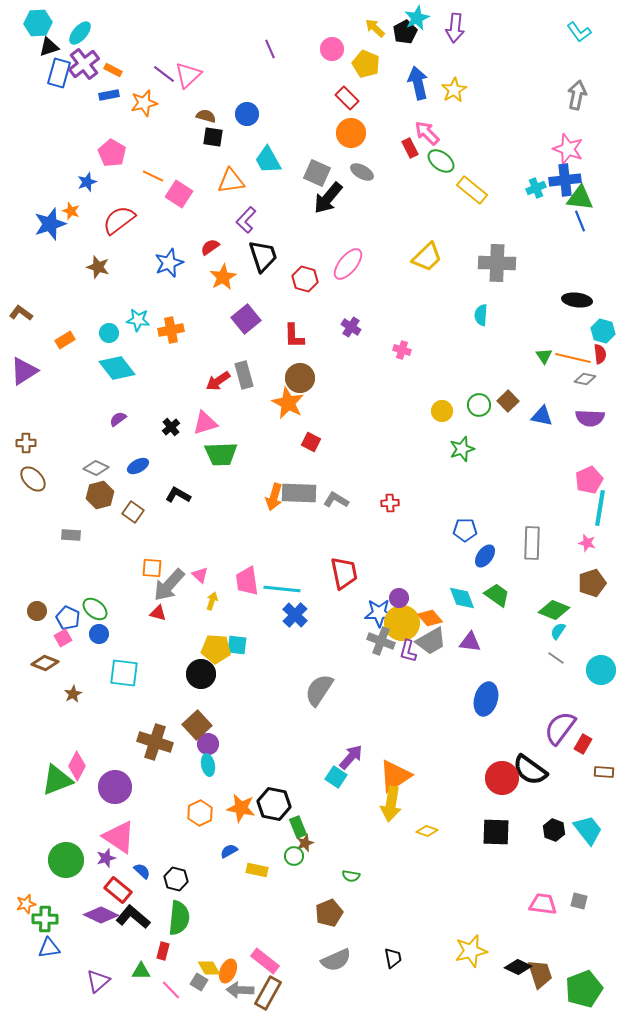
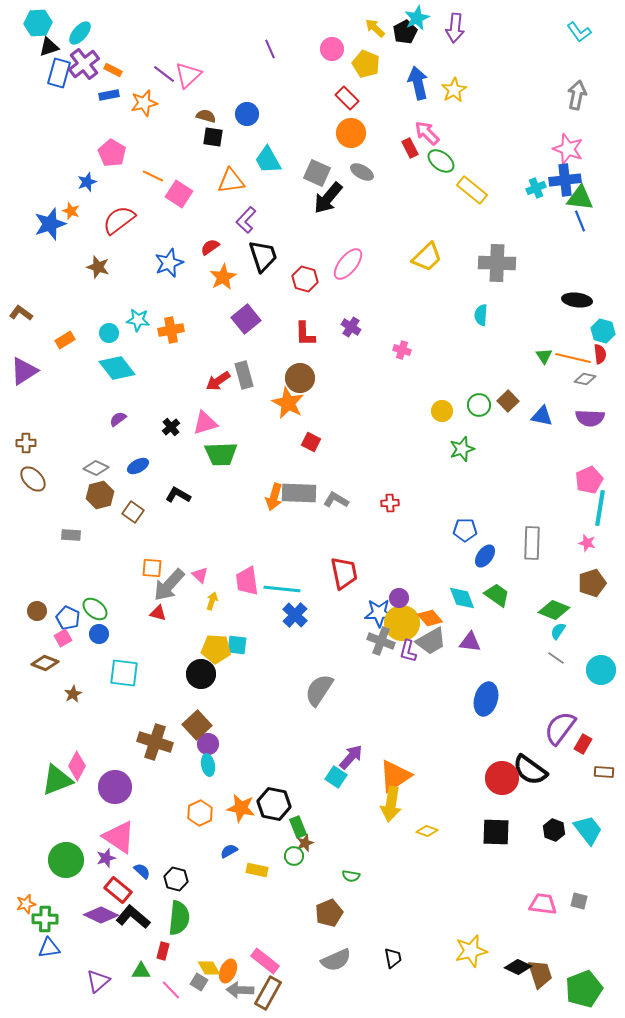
red L-shape at (294, 336): moved 11 px right, 2 px up
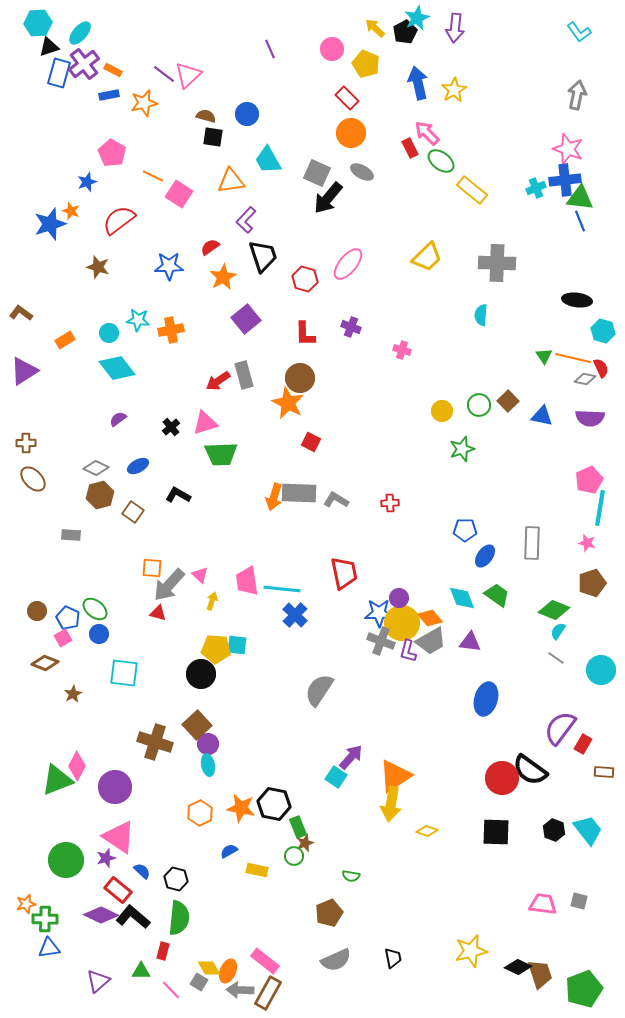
blue star at (169, 263): moved 3 px down; rotated 20 degrees clockwise
purple cross at (351, 327): rotated 12 degrees counterclockwise
red semicircle at (600, 354): moved 1 px right, 14 px down; rotated 18 degrees counterclockwise
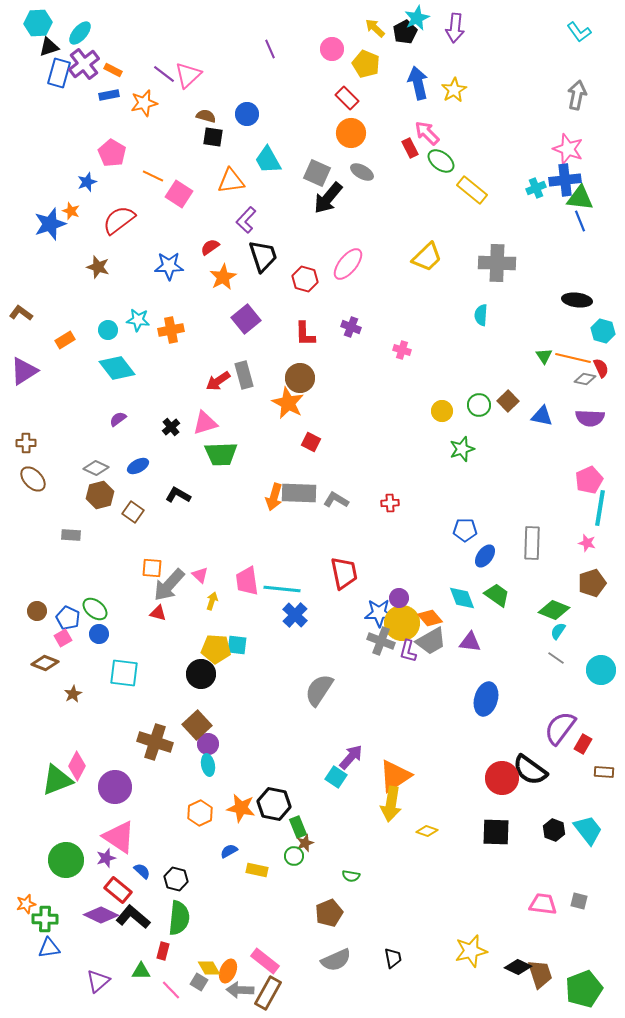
cyan circle at (109, 333): moved 1 px left, 3 px up
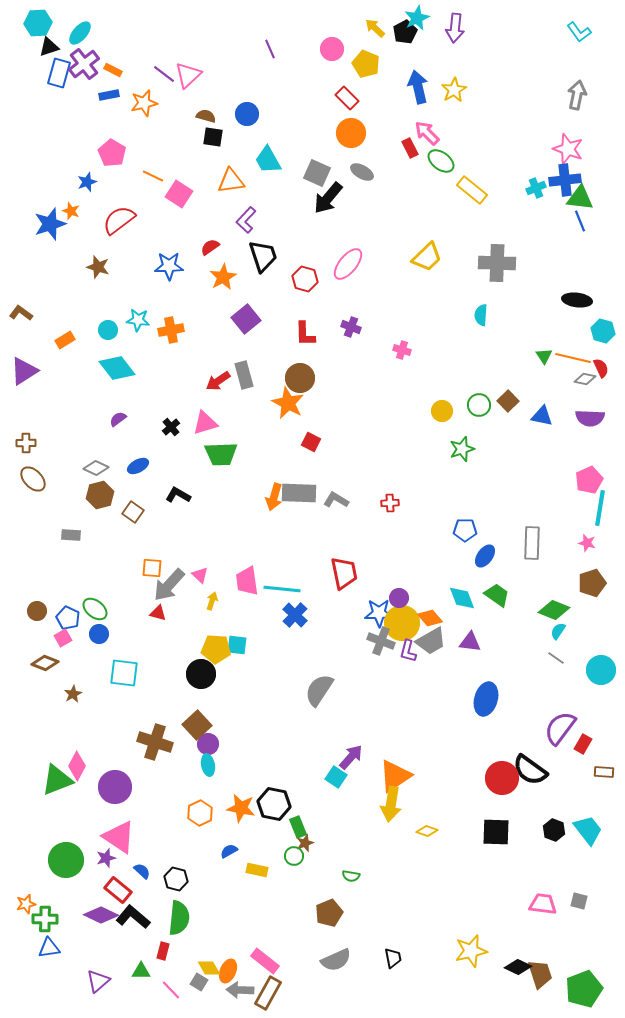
blue arrow at (418, 83): moved 4 px down
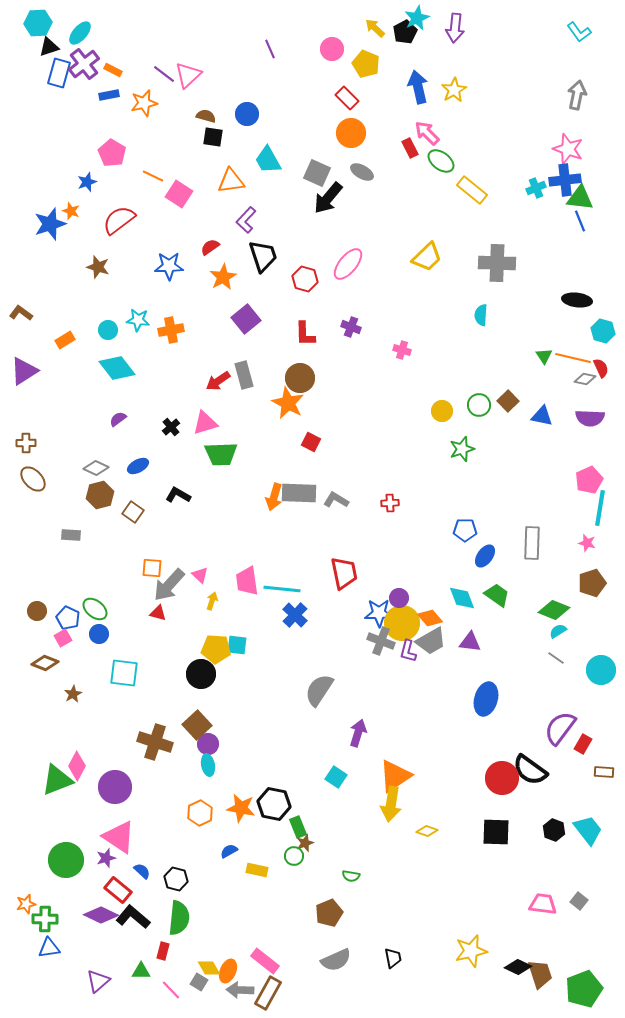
cyan semicircle at (558, 631): rotated 24 degrees clockwise
purple arrow at (351, 757): moved 7 px right, 24 px up; rotated 24 degrees counterclockwise
gray square at (579, 901): rotated 24 degrees clockwise
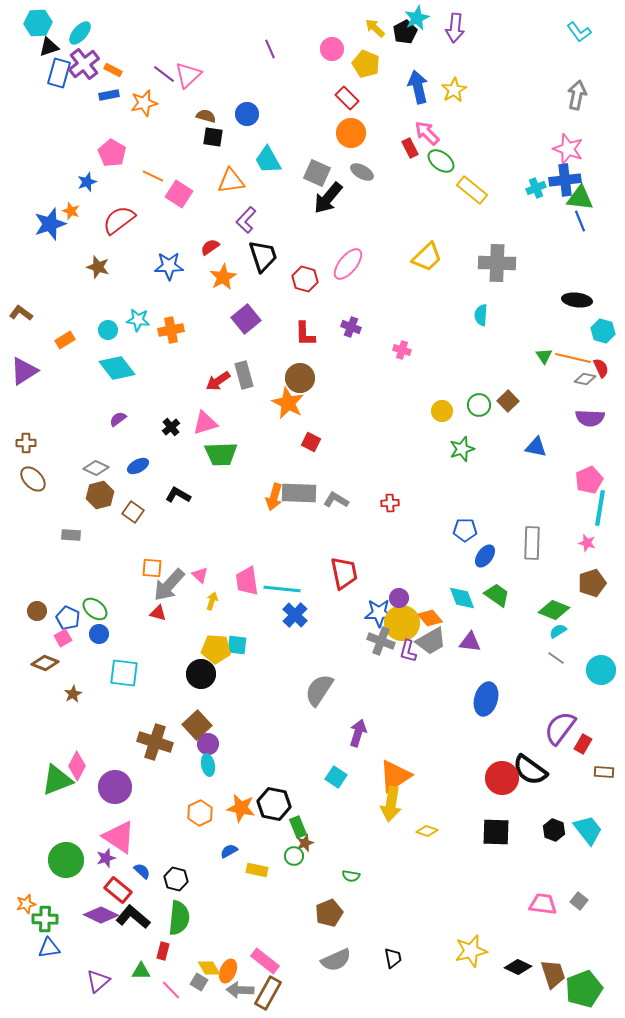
blue triangle at (542, 416): moved 6 px left, 31 px down
brown trapezoid at (540, 974): moved 13 px right
